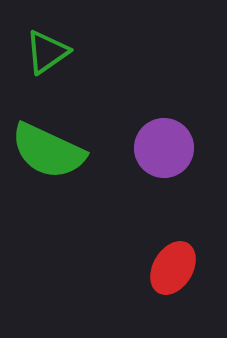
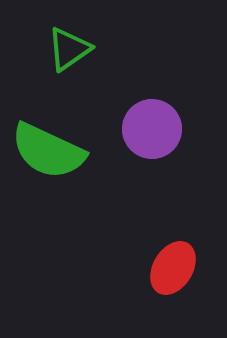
green triangle: moved 22 px right, 3 px up
purple circle: moved 12 px left, 19 px up
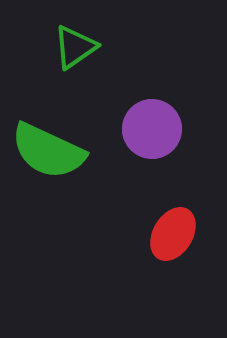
green triangle: moved 6 px right, 2 px up
red ellipse: moved 34 px up
